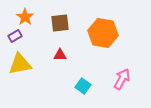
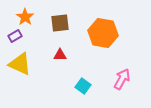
yellow triangle: rotated 35 degrees clockwise
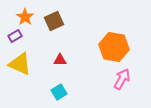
brown square: moved 6 px left, 2 px up; rotated 18 degrees counterclockwise
orange hexagon: moved 11 px right, 14 px down
red triangle: moved 5 px down
cyan square: moved 24 px left, 6 px down; rotated 21 degrees clockwise
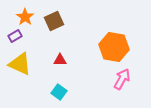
cyan square: rotated 21 degrees counterclockwise
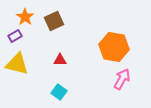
yellow triangle: moved 3 px left; rotated 10 degrees counterclockwise
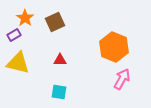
orange star: moved 1 px down
brown square: moved 1 px right, 1 px down
purple rectangle: moved 1 px left, 1 px up
orange hexagon: rotated 12 degrees clockwise
yellow triangle: moved 1 px right, 1 px up
cyan square: rotated 28 degrees counterclockwise
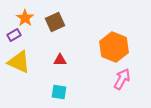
yellow triangle: moved 1 px right, 1 px up; rotated 10 degrees clockwise
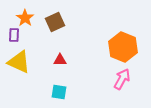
purple rectangle: rotated 56 degrees counterclockwise
orange hexagon: moved 9 px right
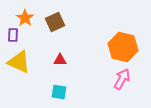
purple rectangle: moved 1 px left
orange hexagon: rotated 8 degrees counterclockwise
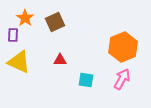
orange hexagon: rotated 24 degrees clockwise
cyan square: moved 27 px right, 12 px up
